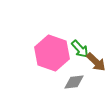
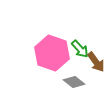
brown arrow: rotated 10 degrees clockwise
gray diamond: rotated 45 degrees clockwise
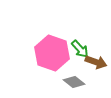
brown arrow: rotated 35 degrees counterclockwise
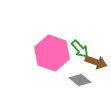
gray diamond: moved 6 px right, 2 px up
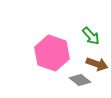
green arrow: moved 11 px right, 13 px up
brown arrow: moved 1 px right, 2 px down
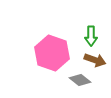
green arrow: rotated 42 degrees clockwise
brown arrow: moved 2 px left, 4 px up
